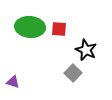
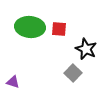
black star: moved 1 px up
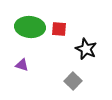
gray square: moved 8 px down
purple triangle: moved 9 px right, 17 px up
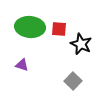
black star: moved 5 px left, 5 px up
